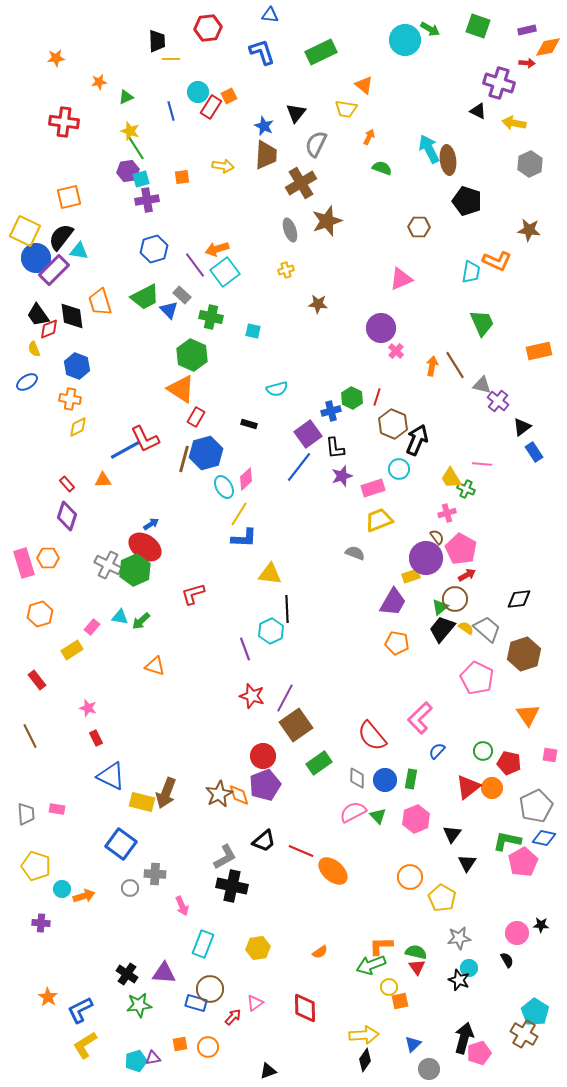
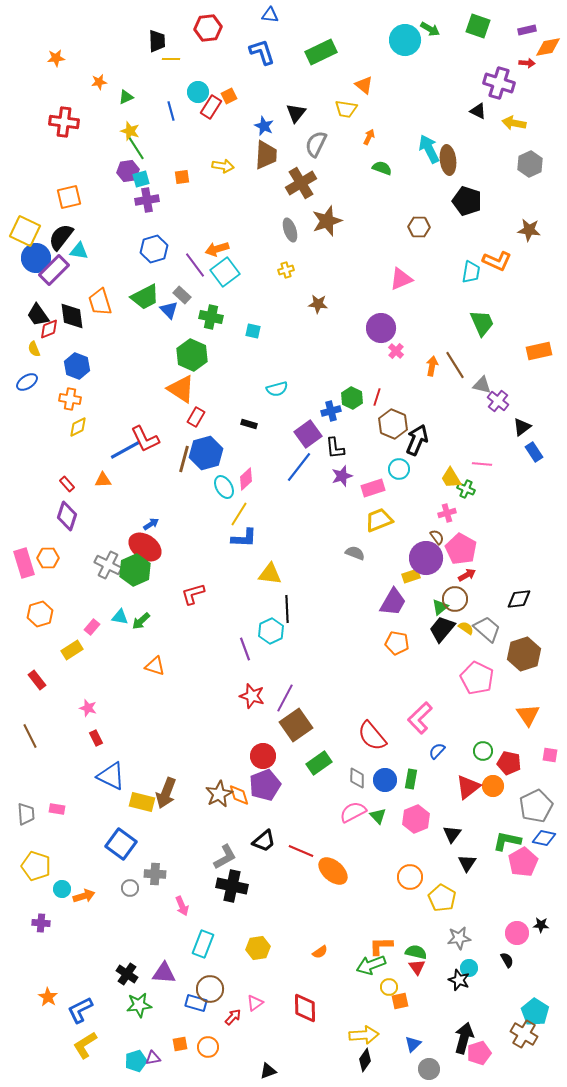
orange circle at (492, 788): moved 1 px right, 2 px up
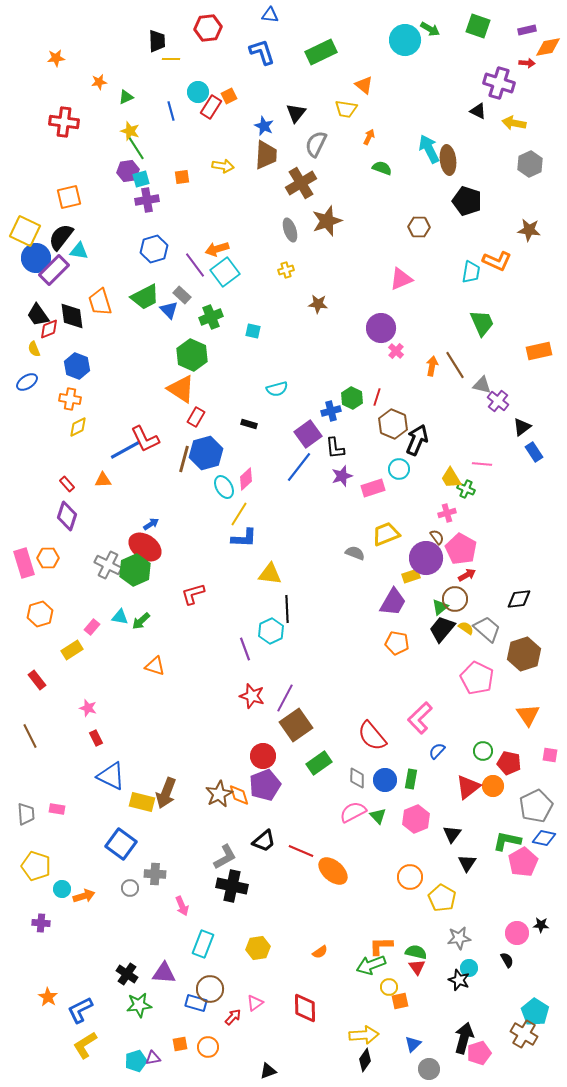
green cross at (211, 317): rotated 35 degrees counterclockwise
yellow trapezoid at (379, 520): moved 7 px right, 14 px down
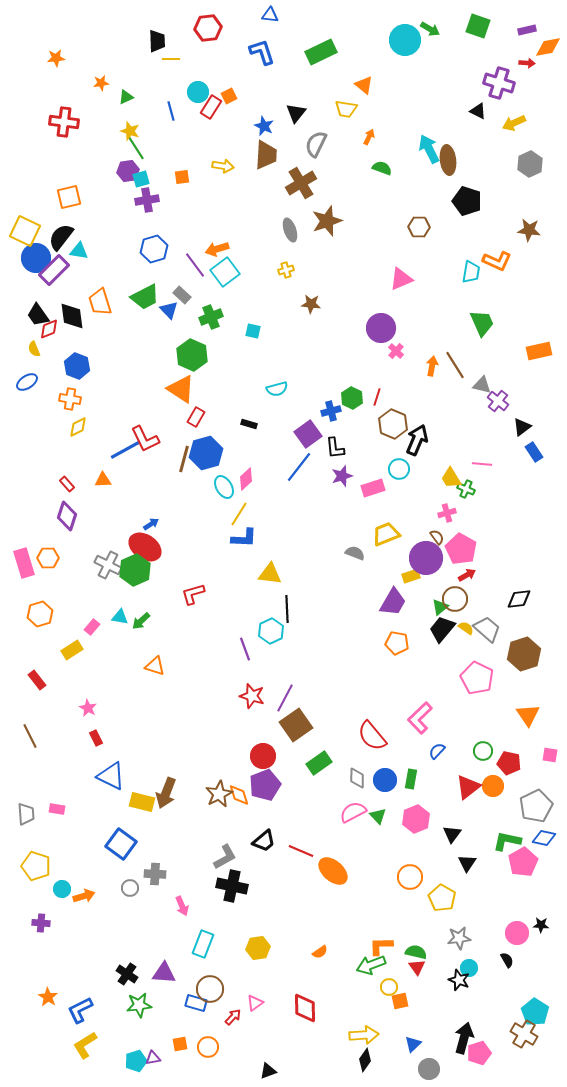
orange star at (99, 82): moved 2 px right, 1 px down
yellow arrow at (514, 123): rotated 35 degrees counterclockwise
brown star at (318, 304): moved 7 px left
pink star at (88, 708): rotated 12 degrees clockwise
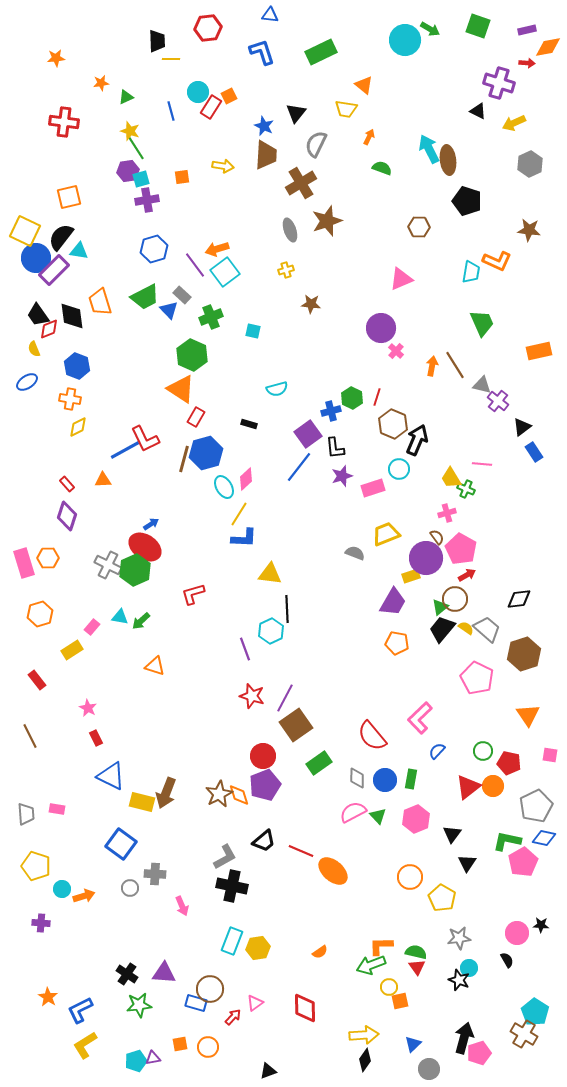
cyan rectangle at (203, 944): moved 29 px right, 3 px up
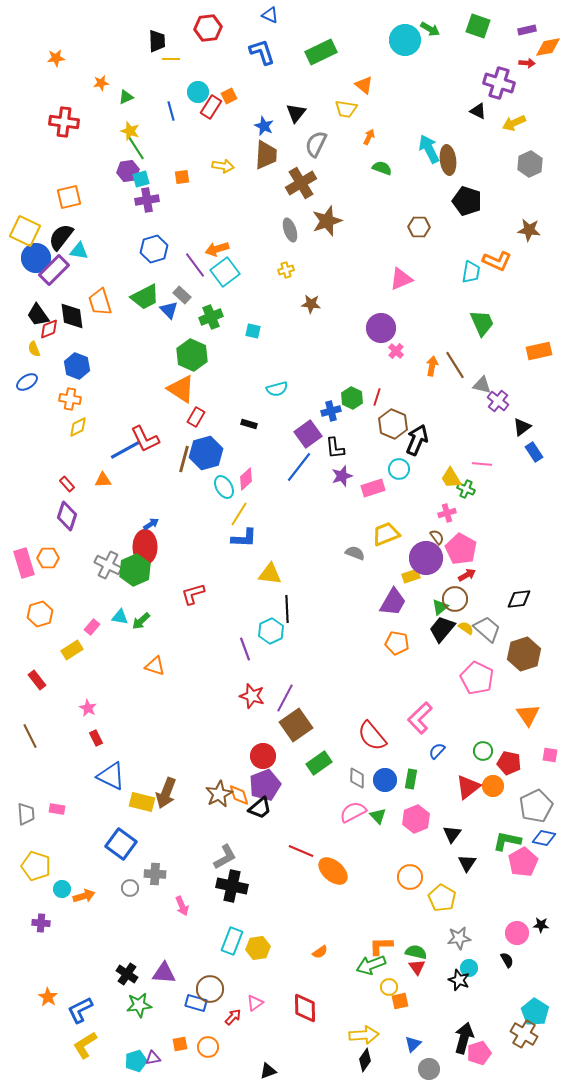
blue triangle at (270, 15): rotated 18 degrees clockwise
red ellipse at (145, 547): rotated 56 degrees clockwise
black trapezoid at (264, 841): moved 4 px left, 33 px up
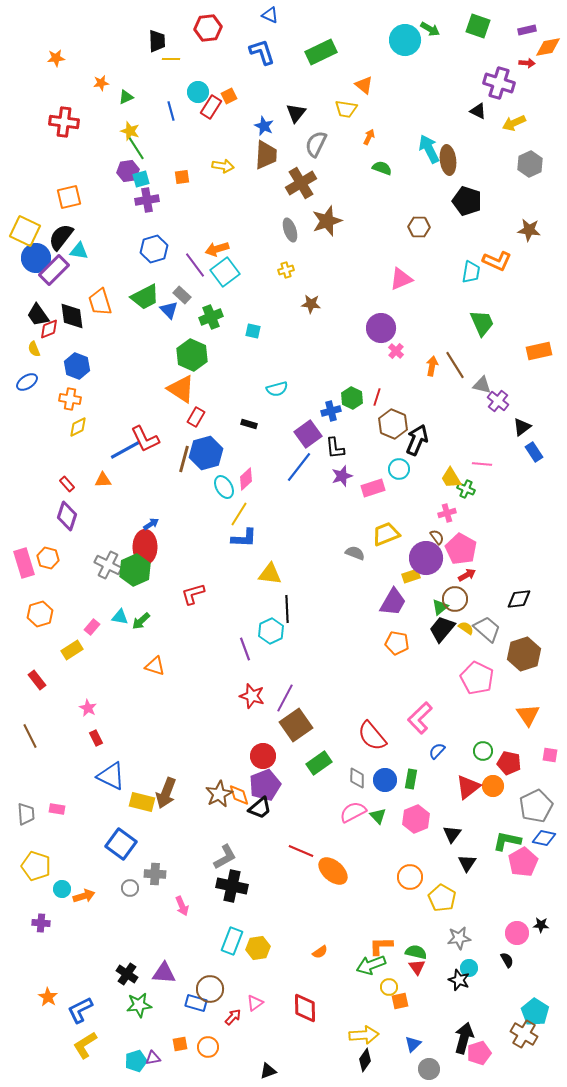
orange hexagon at (48, 558): rotated 15 degrees clockwise
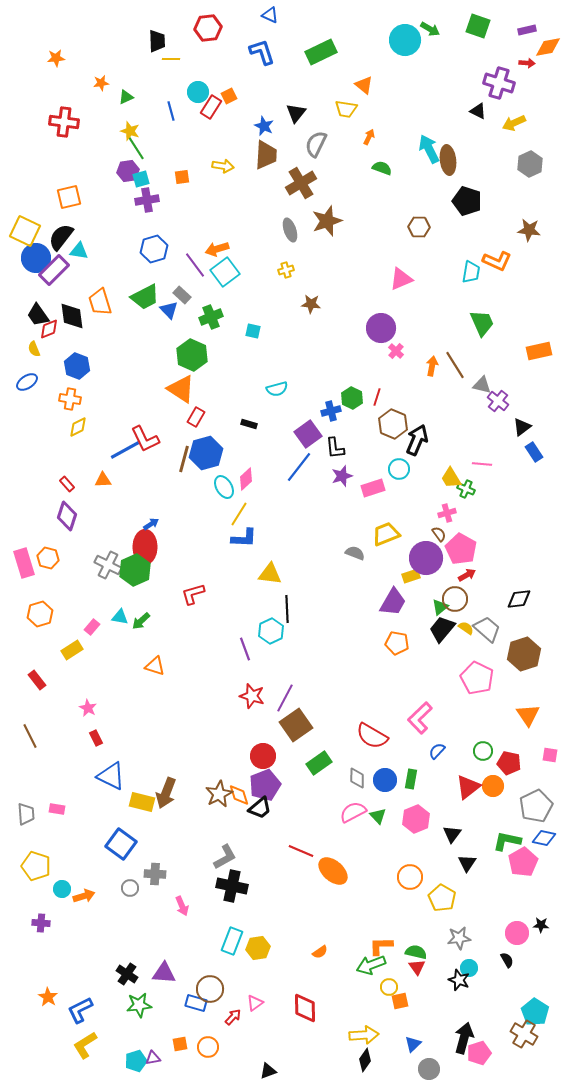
brown semicircle at (437, 537): moved 2 px right, 3 px up
red semicircle at (372, 736): rotated 20 degrees counterclockwise
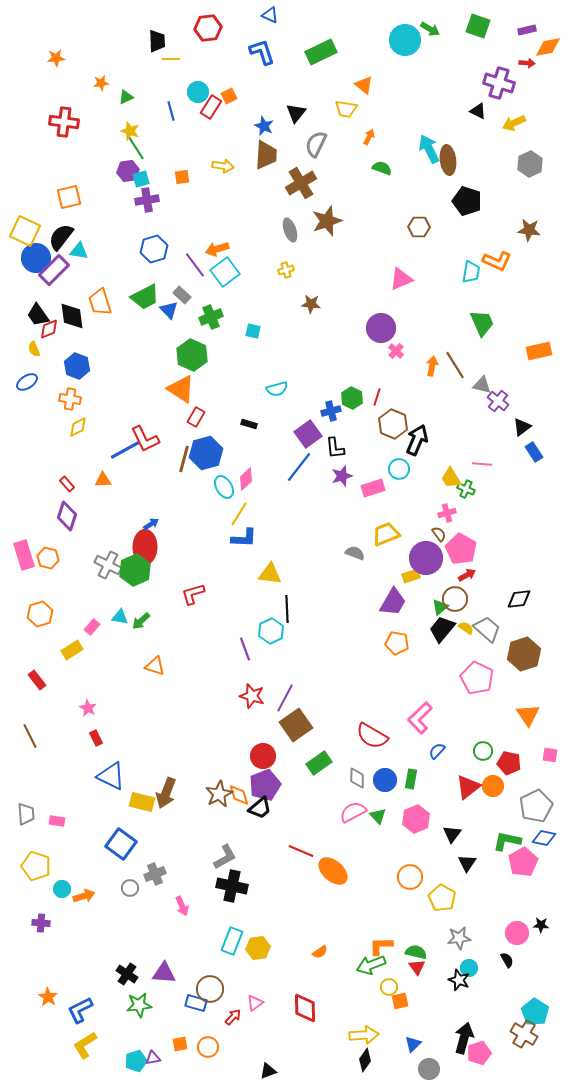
pink rectangle at (24, 563): moved 8 px up
pink rectangle at (57, 809): moved 12 px down
gray cross at (155, 874): rotated 25 degrees counterclockwise
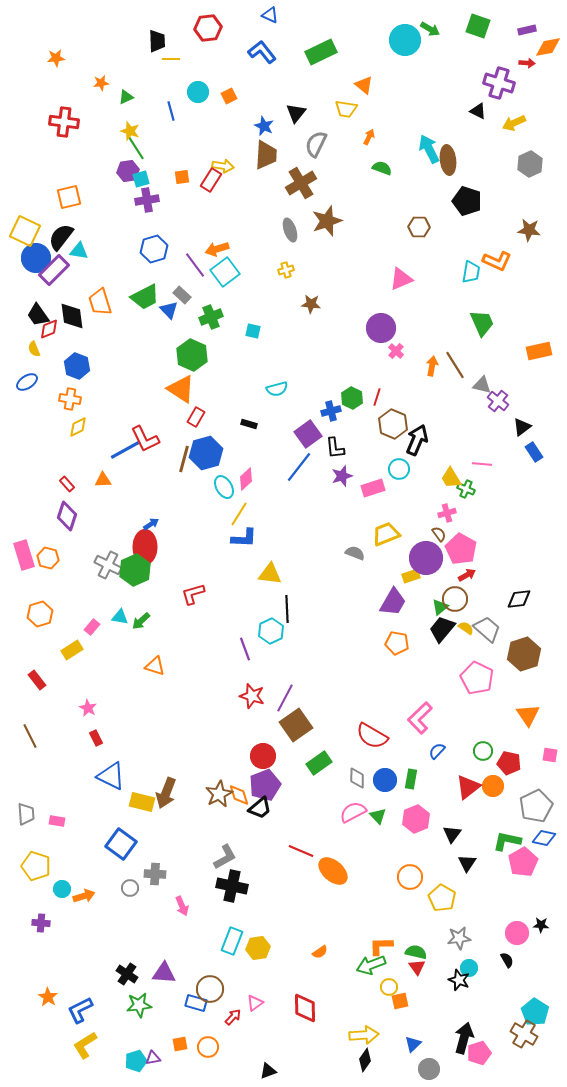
blue L-shape at (262, 52): rotated 20 degrees counterclockwise
red rectangle at (211, 107): moved 73 px down
gray cross at (155, 874): rotated 25 degrees clockwise
